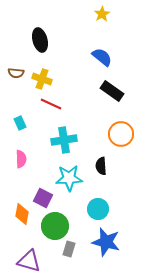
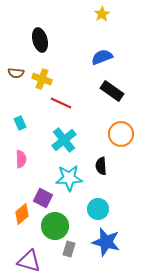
blue semicircle: rotated 60 degrees counterclockwise
red line: moved 10 px right, 1 px up
cyan cross: rotated 30 degrees counterclockwise
orange diamond: rotated 40 degrees clockwise
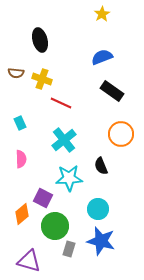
black semicircle: rotated 18 degrees counterclockwise
blue star: moved 5 px left, 1 px up
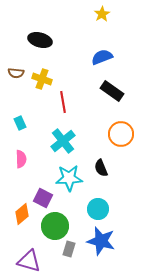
black ellipse: rotated 60 degrees counterclockwise
red line: moved 2 px right, 1 px up; rotated 55 degrees clockwise
cyan cross: moved 1 px left, 1 px down
black semicircle: moved 2 px down
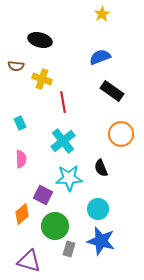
blue semicircle: moved 2 px left
brown semicircle: moved 7 px up
purple square: moved 3 px up
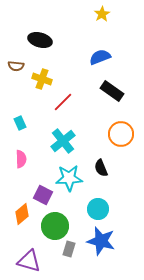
red line: rotated 55 degrees clockwise
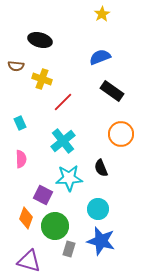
orange diamond: moved 4 px right, 4 px down; rotated 30 degrees counterclockwise
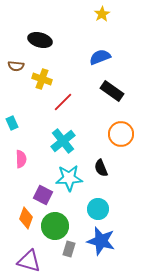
cyan rectangle: moved 8 px left
